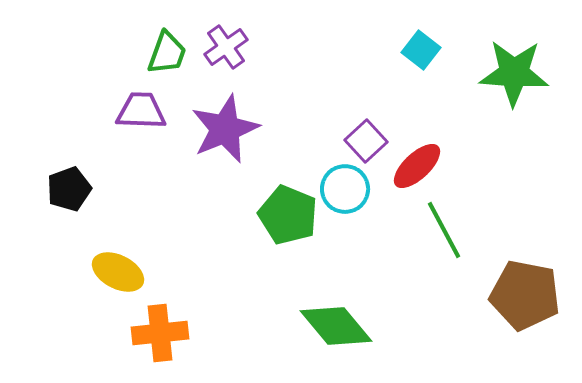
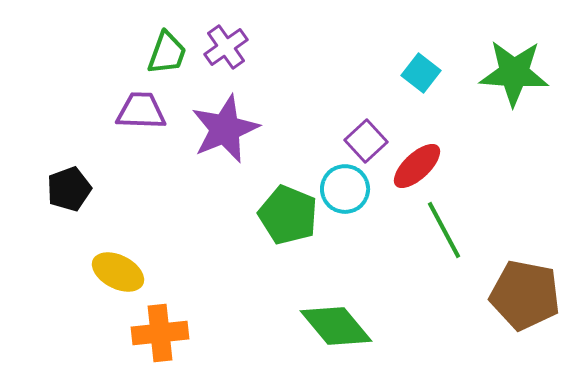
cyan square: moved 23 px down
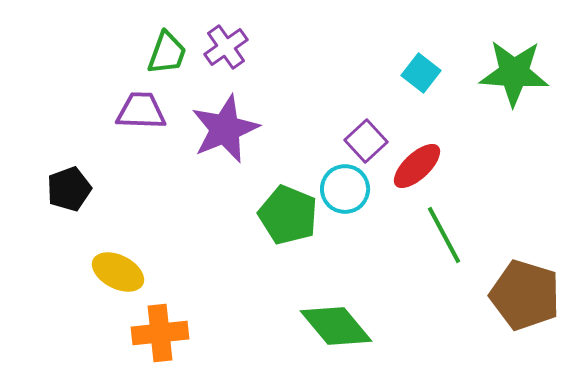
green line: moved 5 px down
brown pentagon: rotated 6 degrees clockwise
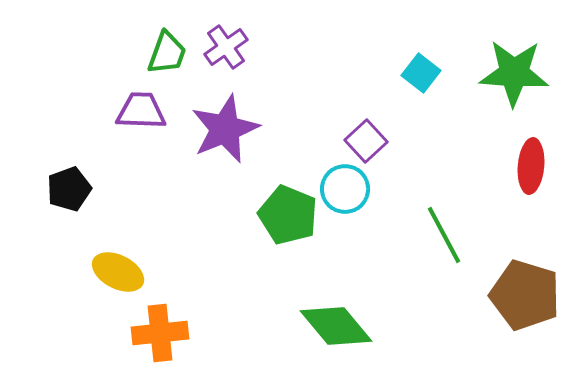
red ellipse: moved 114 px right; rotated 42 degrees counterclockwise
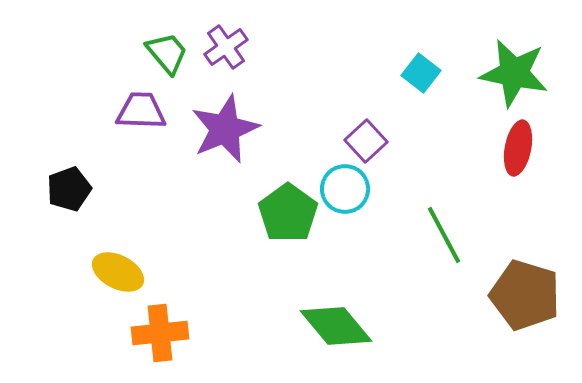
green trapezoid: rotated 60 degrees counterclockwise
green star: rotated 8 degrees clockwise
red ellipse: moved 13 px left, 18 px up; rotated 6 degrees clockwise
green pentagon: moved 2 px up; rotated 14 degrees clockwise
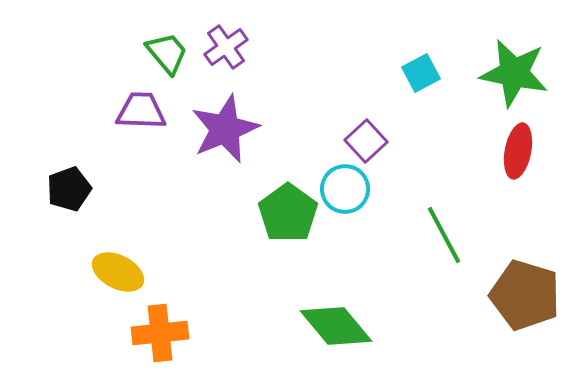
cyan square: rotated 24 degrees clockwise
red ellipse: moved 3 px down
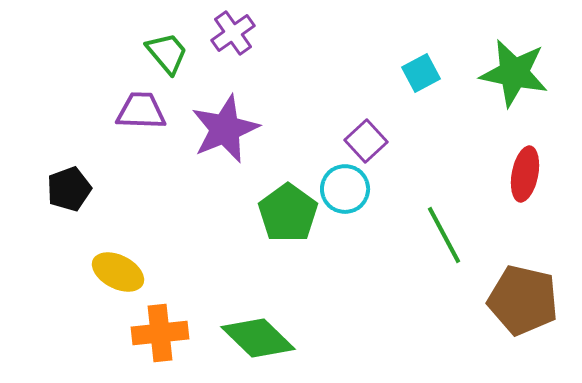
purple cross: moved 7 px right, 14 px up
red ellipse: moved 7 px right, 23 px down
brown pentagon: moved 2 px left, 5 px down; rotated 4 degrees counterclockwise
green diamond: moved 78 px left, 12 px down; rotated 6 degrees counterclockwise
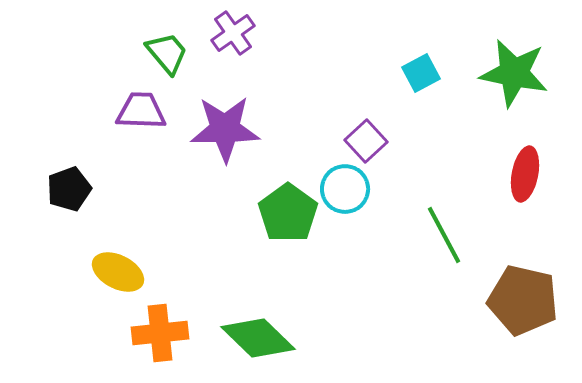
purple star: rotated 22 degrees clockwise
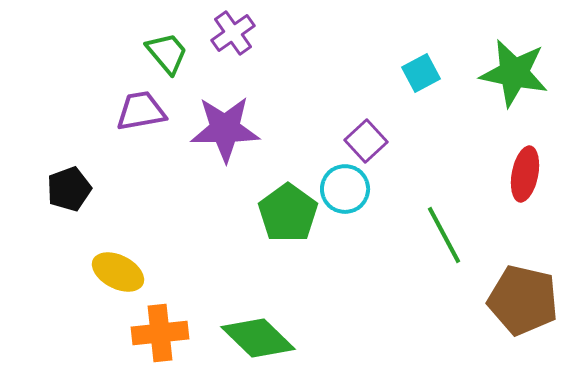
purple trapezoid: rotated 12 degrees counterclockwise
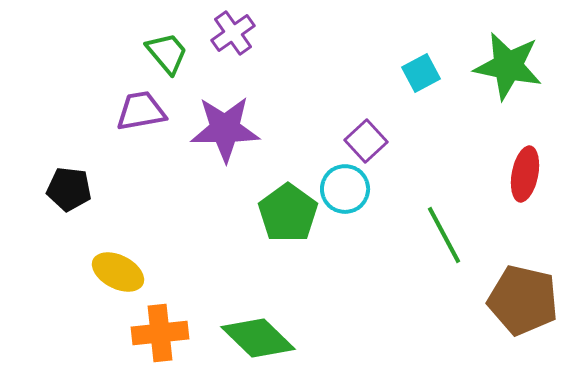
green star: moved 6 px left, 7 px up
black pentagon: rotated 27 degrees clockwise
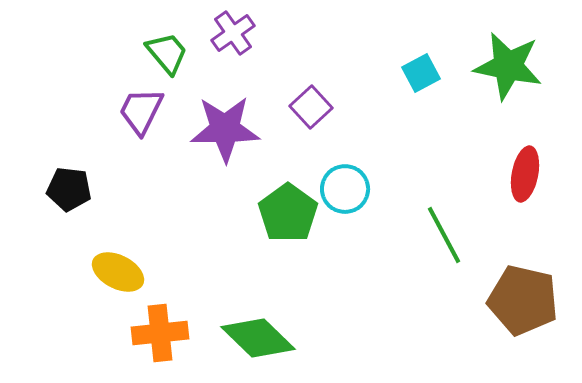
purple trapezoid: rotated 54 degrees counterclockwise
purple square: moved 55 px left, 34 px up
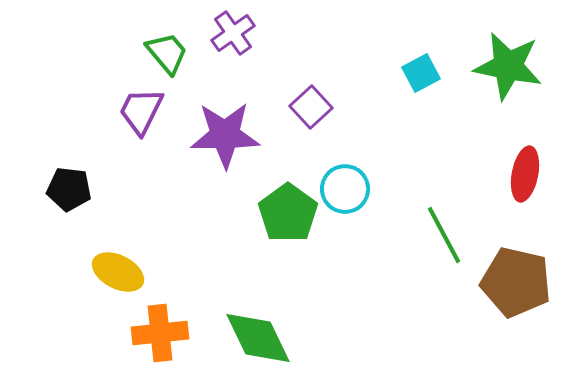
purple star: moved 6 px down
brown pentagon: moved 7 px left, 18 px up
green diamond: rotated 20 degrees clockwise
